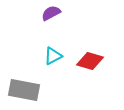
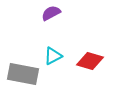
gray rectangle: moved 1 px left, 16 px up
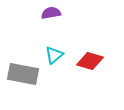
purple semicircle: rotated 18 degrees clockwise
cyan triangle: moved 1 px right, 1 px up; rotated 12 degrees counterclockwise
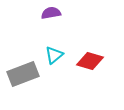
gray rectangle: rotated 32 degrees counterclockwise
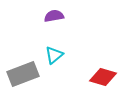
purple semicircle: moved 3 px right, 3 px down
red diamond: moved 13 px right, 16 px down
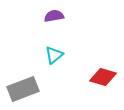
gray rectangle: moved 15 px down
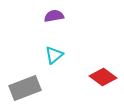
red diamond: rotated 20 degrees clockwise
gray rectangle: moved 2 px right, 1 px up
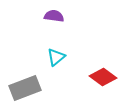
purple semicircle: rotated 18 degrees clockwise
cyan triangle: moved 2 px right, 2 px down
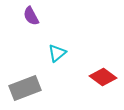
purple semicircle: moved 23 px left; rotated 126 degrees counterclockwise
cyan triangle: moved 1 px right, 4 px up
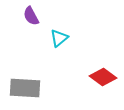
cyan triangle: moved 2 px right, 15 px up
gray rectangle: rotated 24 degrees clockwise
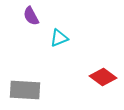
cyan triangle: rotated 18 degrees clockwise
gray rectangle: moved 2 px down
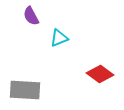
red diamond: moved 3 px left, 3 px up
